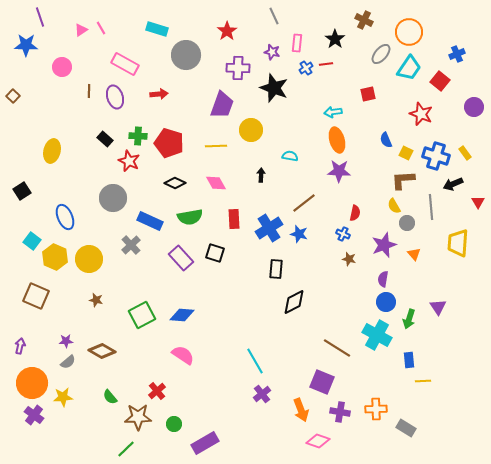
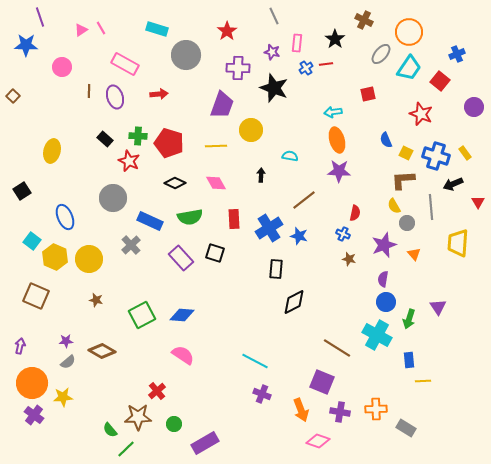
brown line at (304, 203): moved 3 px up
blue star at (299, 234): moved 2 px down
cyan line at (255, 361): rotated 32 degrees counterclockwise
purple cross at (262, 394): rotated 30 degrees counterclockwise
green semicircle at (110, 397): moved 33 px down
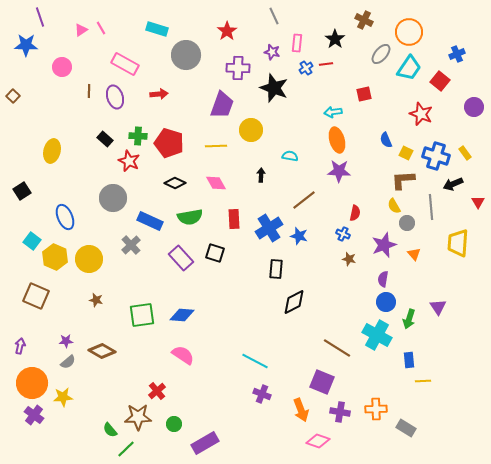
red square at (368, 94): moved 4 px left
green square at (142, 315): rotated 20 degrees clockwise
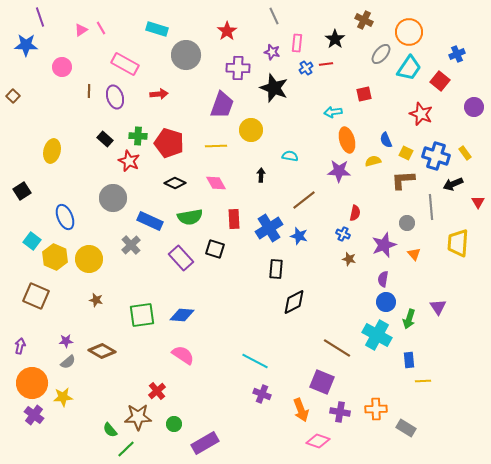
orange ellipse at (337, 140): moved 10 px right
yellow semicircle at (394, 206): moved 21 px left, 45 px up; rotated 105 degrees clockwise
black square at (215, 253): moved 4 px up
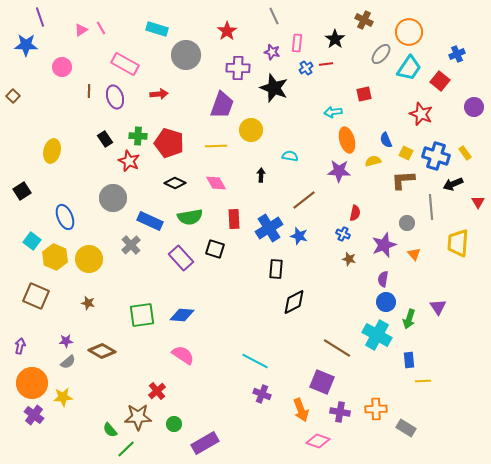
black rectangle at (105, 139): rotated 14 degrees clockwise
brown star at (96, 300): moved 8 px left, 3 px down
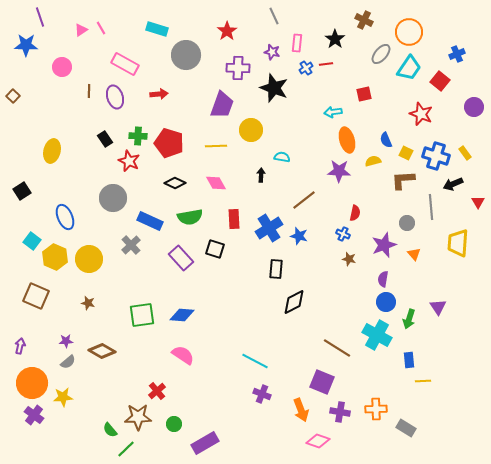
cyan semicircle at (290, 156): moved 8 px left, 1 px down
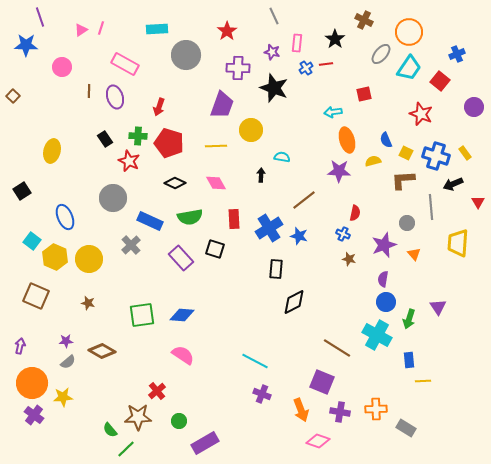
pink line at (101, 28): rotated 48 degrees clockwise
cyan rectangle at (157, 29): rotated 20 degrees counterclockwise
red arrow at (159, 94): moved 13 px down; rotated 114 degrees clockwise
green circle at (174, 424): moved 5 px right, 3 px up
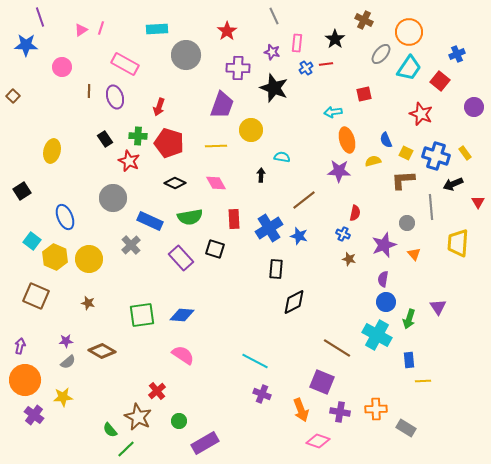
orange circle at (32, 383): moved 7 px left, 3 px up
brown star at (138, 417): rotated 28 degrees clockwise
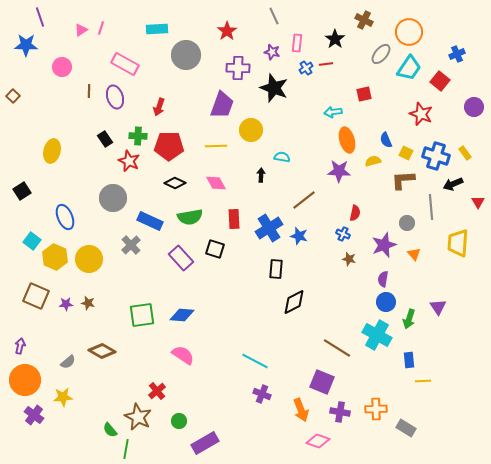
red pentagon at (169, 143): moved 3 px down; rotated 16 degrees counterclockwise
purple star at (66, 341): moved 37 px up
green line at (126, 449): rotated 36 degrees counterclockwise
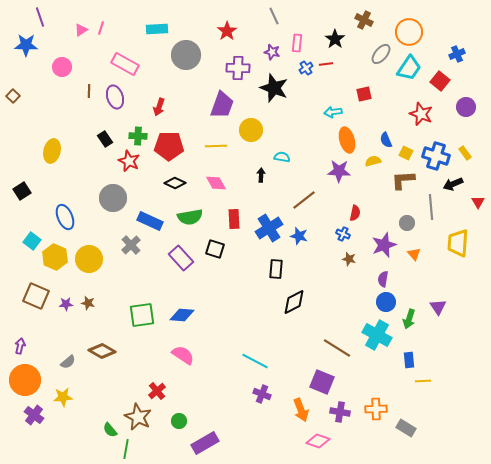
purple circle at (474, 107): moved 8 px left
